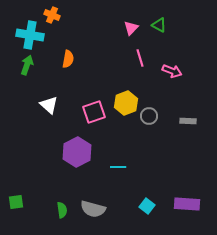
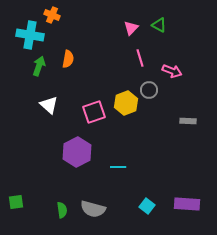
green arrow: moved 12 px right, 1 px down
gray circle: moved 26 px up
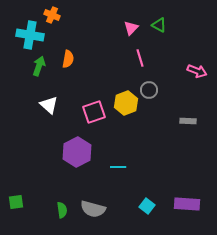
pink arrow: moved 25 px right
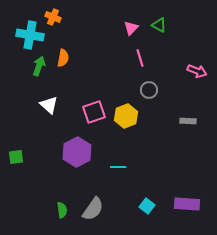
orange cross: moved 1 px right, 2 px down
orange semicircle: moved 5 px left, 1 px up
yellow hexagon: moved 13 px down
green square: moved 45 px up
gray semicircle: rotated 70 degrees counterclockwise
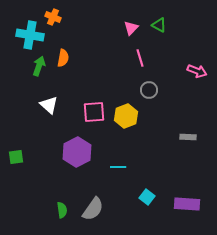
pink square: rotated 15 degrees clockwise
gray rectangle: moved 16 px down
cyan square: moved 9 px up
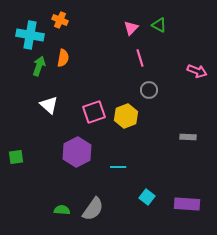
orange cross: moved 7 px right, 3 px down
pink square: rotated 15 degrees counterclockwise
green semicircle: rotated 77 degrees counterclockwise
